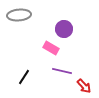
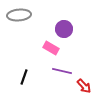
black line: rotated 14 degrees counterclockwise
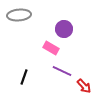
purple line: rotated 12 degrees clockwise
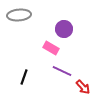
red arrow: moved 1 px left, 1 px down
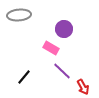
purple line: rotated 18 degrees clockwise
black line: rotated 21 degrees clockwise
red arrow: rotated 14 degrees clockwise
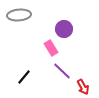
pink rectangle: rotated 28 degrees clockwise
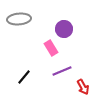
gray ellipse: moved 4 px down
purple line: rotated 66 degrees counterclockwise
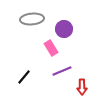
gray ellipse: moved 13 px right
red arrow: moved 1 px left; rotated 28 degrees clockwise
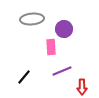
pink rectangle: moved 1 px up; rotated 28 degrees clockwise
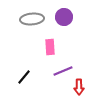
purple circle: moved 12 px up
pink rectangle: moved 1 px left
purple line: moved 1 px right
red arrow: moved 3 px left
